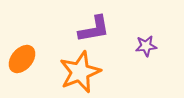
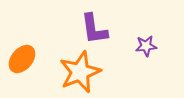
purple L-shape: rotated 92 degrees clockwise
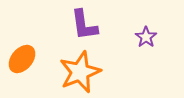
purple L-shape: moved 10 px left, 4 px up
purple star: moved 9 px up; rotated 30 degrees counterclockwise
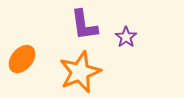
purple star: moved 20 px left
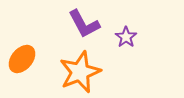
purple L-shape: moved 1 px up; rotated 20 degrees counterclockwise
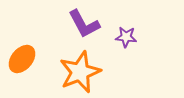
purple star: rotated 30 degrees counterclockwise
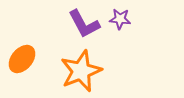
purple star: moved 6 px left, 18 px up
orange star: moved 1 px right, 1 px up
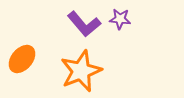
purple L-shape: rotated 12 degrees counterclockwise
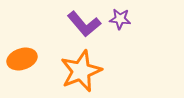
orange ellipse: rotated 32 degrees clockwise
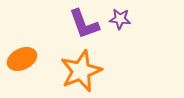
purple L-shape: rotated 20 degrees clockwise
orange ellipse: rotated 8 degrees counterclockwise
